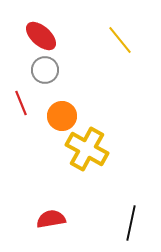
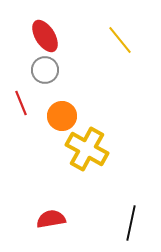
red ellipse: moved 4 px right; rotated 16 degrees clockwise
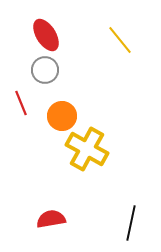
red ellipse: moved 1 px right, 1 px up
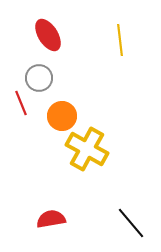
red ellipse: moved 2 px right
yellow line: rotated 32 degrees clockwise
gray circle: moved 6 px left, 8 px down
black line: rotated 52 degrees counterclockwise
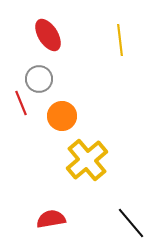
gray circle: moved 1 px down
yellow cross: moved 11 px down; rotated 21 degrees clockwise
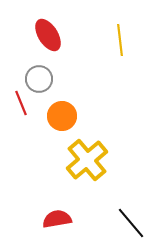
red semicircle: moved 6 px right
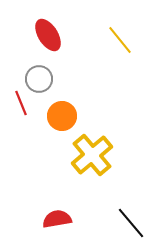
yellow line: rotated 32 degrees counterclockwise
yellow cross: moved 5 px right, 5 px up
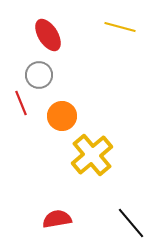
yellow line: moved 13 px up; rotated 36 degrees counterclockwise
gray circle: moved 4 px up
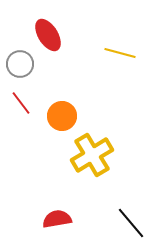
yellow line: moved 26 px down
gray circle: moved 19 px left, 11 px up
red line: rotated 15 degrees counterclockwise
yellow cross: rotated 9 degrees clockwise
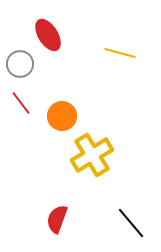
red semicircle: rotated 60 degrees counterclockwise
